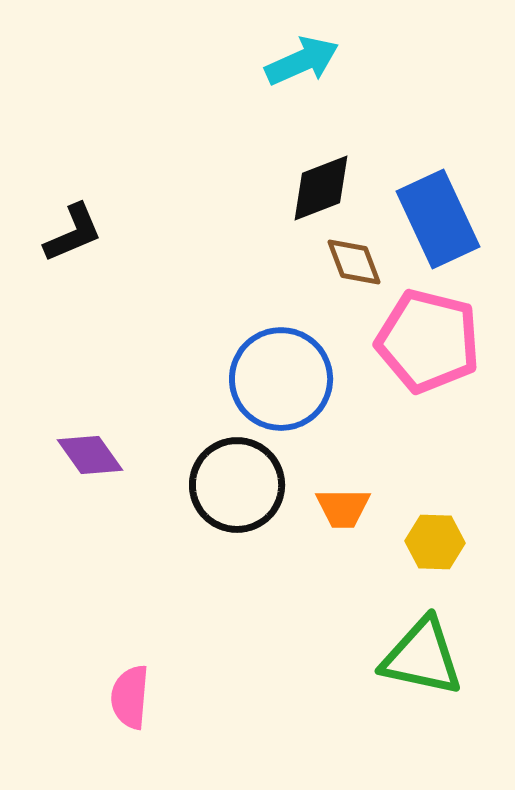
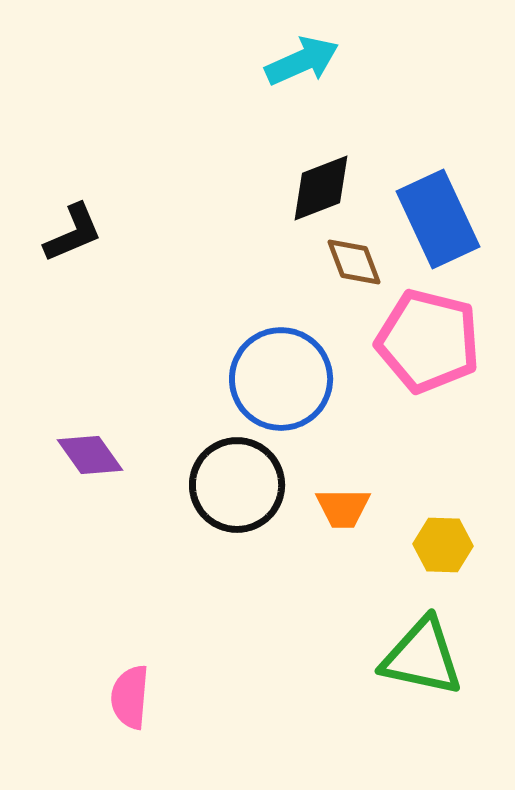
yellow hexagon: moved 8 px right, 3 px down
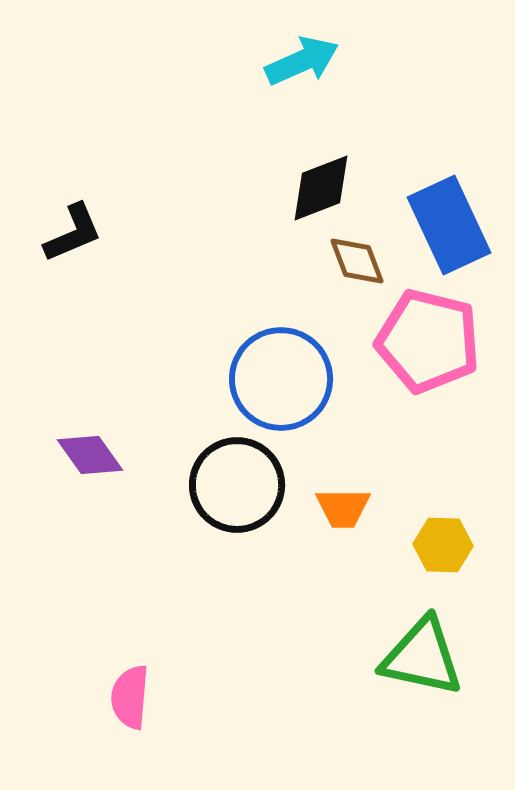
blue rectangle: moved 11 px right, 6 px down
brown diamond: moved 3 px right, 1 px up
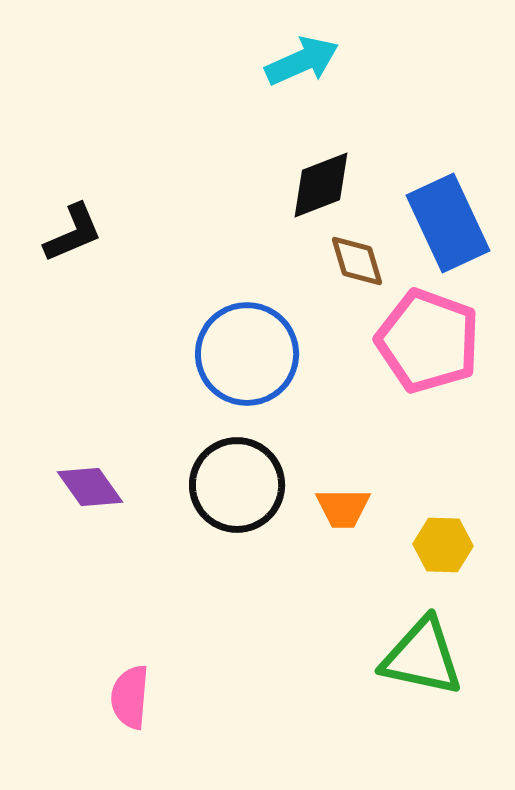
black diamond: moved 3 px up
blue rectangle: moved 1 px left, 2 px up
brown diamond: rotated 4 degrees clockwise
pink pentagon: rotated 6 degrees clockwise
blue circle: moved 34 px left, 25 px up
purple diamond: moved 32 px down
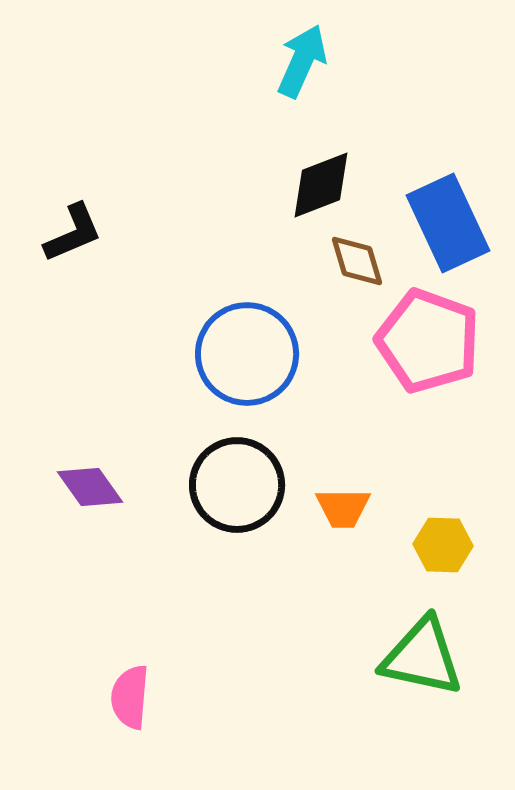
cyan arrow: rotated 42 degrees counterclockwise
